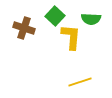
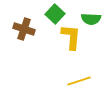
green square: moved 2 px up
brown cross: moved 1 px down
yellow line: moved 1 px left, 1 px up
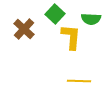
brown cross: rotated 25 degrees clockwise
yellow line: rotated 20 degrees clockwise
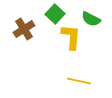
green semicircle: rotated 24 degrees clockwise
brown cross: rotated 15 degrees clockwise
yellow line: rotated 10 degrees clockwise
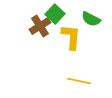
brown cross: moved 16 px right, 3 px up
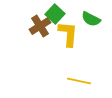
yellow L-shape: moved 3 px left, 3 px up
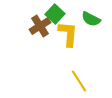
yellow line: rotated 45 degrees clockwise
